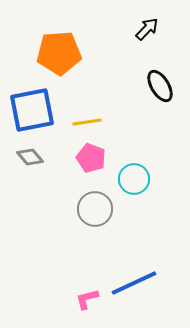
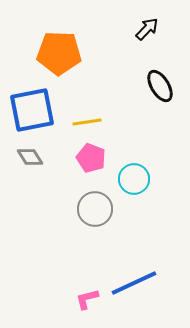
orange pentagon: rotated 6 degrees clockwise
gray diamond: rotated 8 degrees clockwise
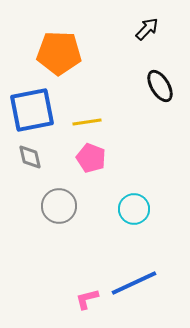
gray diamond: rotated 20 degrees clockwise
cyan circle: moved 30 px down
gray circle: moved 36 px left, 3 px up
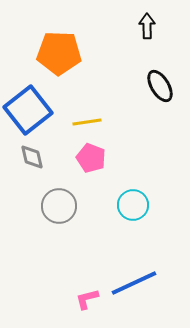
black arrow: moved 3 px up; rotated 45 degrees counterclockwise
blue square: moved 4 px left; rotated 27 degrees counterclockwise
gray diamond: moved 2 px right
cyan circle: moved 1 px left, 4 px up
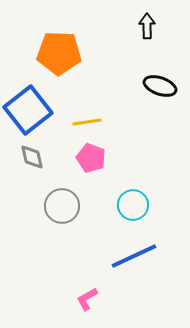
black ellipse: rotated 40 degrees counterclockwise
gray circle: moved 3 px right
blue line: moved 27 px up
pink L-shape: rotated 15 degrees counterclockwise
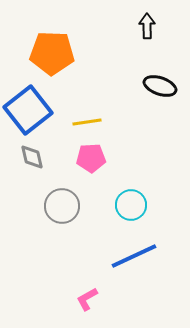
orange pentagon: moved 7 px left
pink pentagon: rotated 24 degrees counterclockwise
cyan circle: moved 2 px left
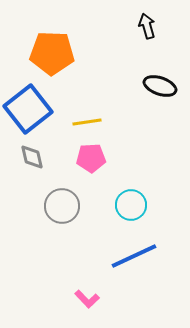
black arrow: rotated 15 degrees counterclockwise
blue square: moved 1 px up
pink L-shape: rotated 105 degrees counterclockwise
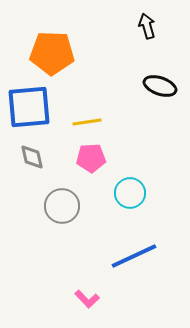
blue square: moved 1 px right, 2 px up; rotated 33 degrees clockwise
cyan circle: moved 1 px left, 12 px up
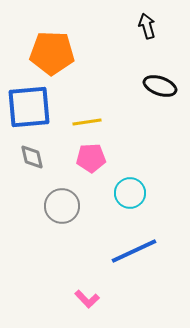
blue line: moved 5 px up
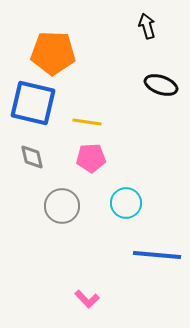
orange pentagon: moved 1 px right
black ellipse: moved 1 px right, 1 px up
blue square: moved 4 px right, 4 px up; rotated 18 degrees clockwise
yellow line: rotated 16 degrees clockwise
cyan circle: moved 4 px left, 10 px down
blue line: moved 23 px right, 4 px down; rotated 30 degrees clockwise
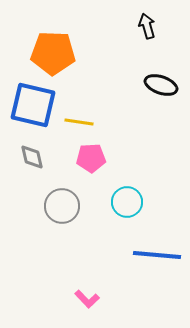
blue square: moved 2 px down
yellow line: moved 8 px left
cyan circle: moved 1 px right, 1 px up
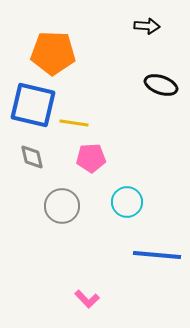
black arrow: rotated 110 degrees clockwise
yellow line: moved 5 px left, 1 px down
